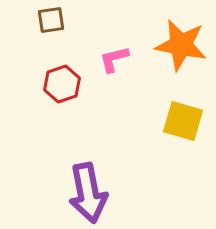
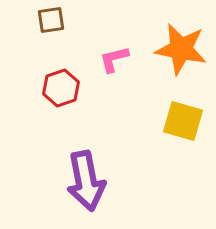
orange star: moved 4 px down
red hexagon: moved 1 px left, 4 px down
purple arrow: moved 2 px left, 12 px up
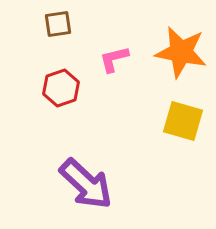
brown square: moved 7 px right, 4 px down
orange star: moved 3 px down
purple arrow: moved 3 px down; rotated 36 degrees counterclockwise
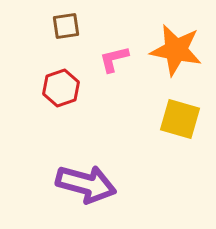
brown square: moved 8 px right, 2 px down
orange star: moved 5 px left, 2 px up
yellow square: moved 3 px left, 2 px up
purple arrow: rotated 28 degrees counterclockwise
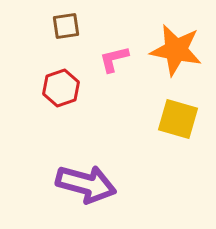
yellow square: moved 2 px left
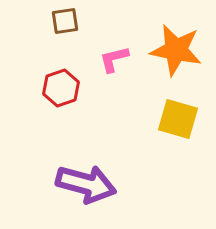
brown square: moved 1 px left, 5 px up
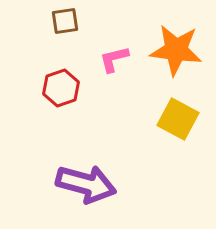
orange star: rotated 4 degrees counterclockwise
yellow square: rotated 12 degrees clockwise
